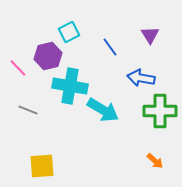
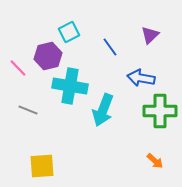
purple triangle: rotated 18 degrees clockwise
cyan arrow: rotated 80 degrees clockwise
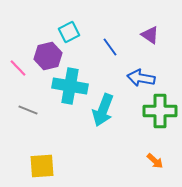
purple triangle: rotated 42 degrees counterclockwise
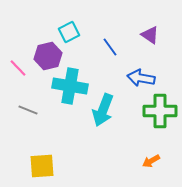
orange arrow: moved 4 px left; rotated 108 degrees clockwise
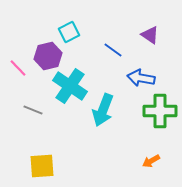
blue line: moved 3 px right, 3 px down; rotated 18 degrees counterclockwise
cyan cross: rotated 24 degrees clockwise
gray line: moved 5 px right
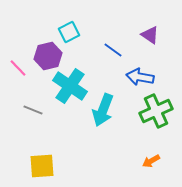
blue arrow: moved 1 px left, 1 px up
green cross: moved 4 px left; rotated 24 degrees counterclockwise
